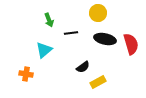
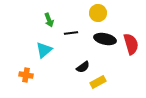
orange cross: moved 1 px down
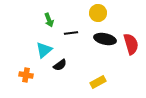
black semicircle: moved 23 px left, 2 px up
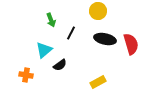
yellow circle: moved 2 px up
green arrow: moved 2 px right
black line: rotated 56 degrees counterclockwise
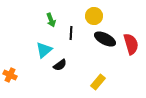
yellow circle: moved 4 px left, 5 px down
black line: rotated 24 degrees counterclockwise
black ellipse: rotated 15 degrees clockwise
orange cross: moved 16 px left; rotated 16 degrees clockwise
yellow rectangle: rotated 21 degrees counterclockwise
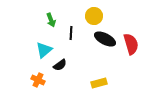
orange cross: moved 28 px right, 5 px down
yellow rectangle: moved 1 px right, 1 px down; rotated 35 degrees clockwise
